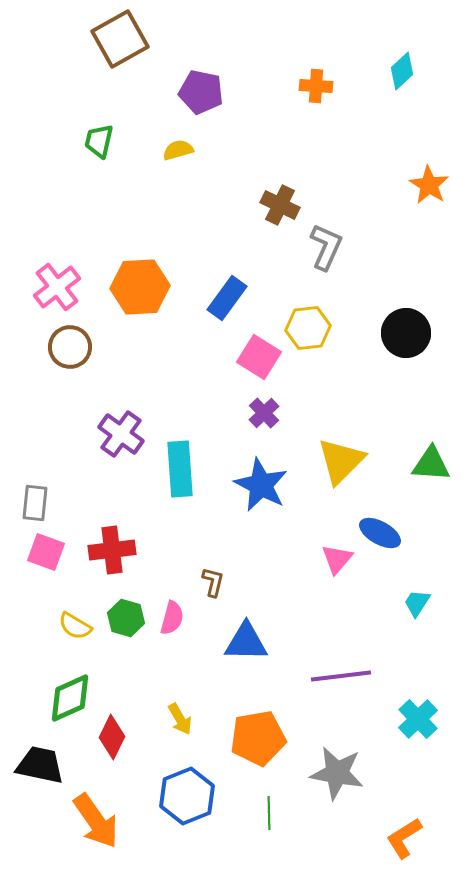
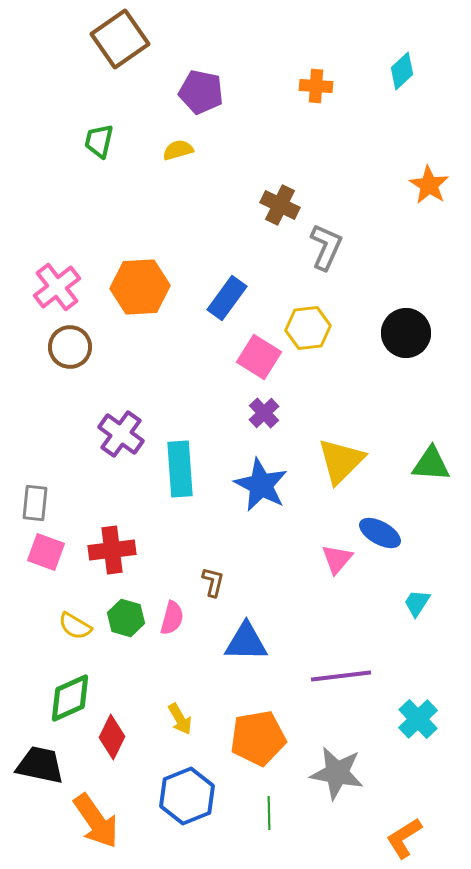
brown square at (120, 39): rotated 6 degrees counterclockwise
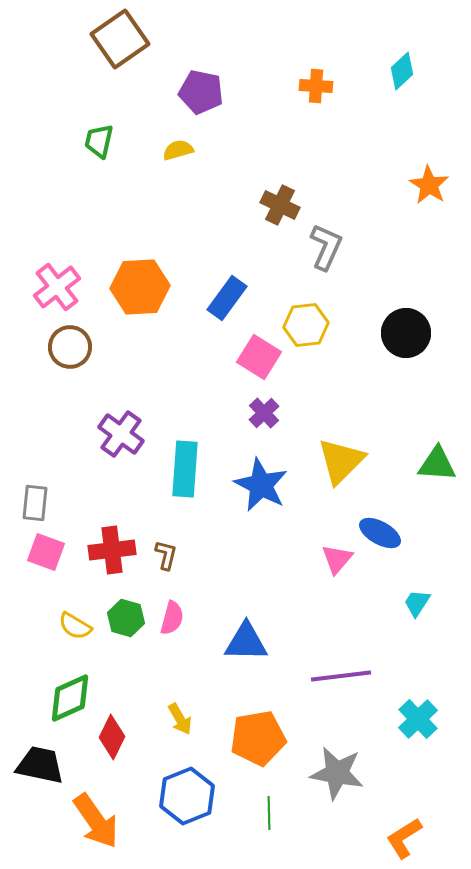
yellow hexagon at (308, 328): moved 2 px left, 3 px up
green triangle at (431, 464): moved 6 px right
cyan rectangle at (180, 469): moved 5 px right; rotated 8 degrees clockwise
brown L-shape at (213, 582): moved 47 px left, 27 px up
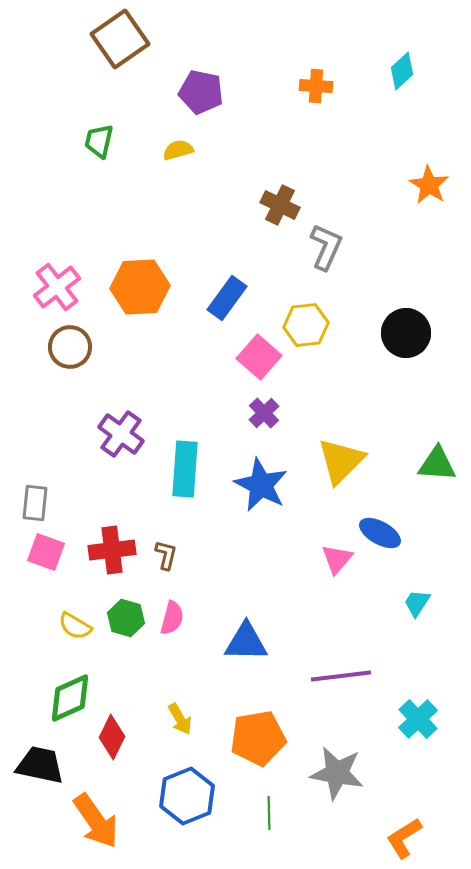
pink square at (259, 357): rotated 9 degrees clockwise
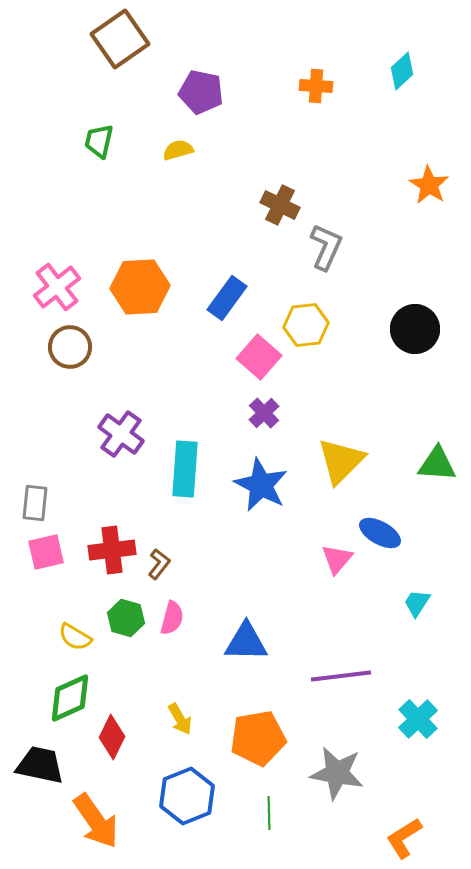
black circle at (406, 333): moved 9 px right, 4 px up
pink square at (46, 552): rotated 33 degrees counterclockwise
brown L-shape at (166, 555): moved 7 px left, 9 px down; rotated 24 degrees clockwise
yellow semicircle at (75, 626): moved 11 px down
